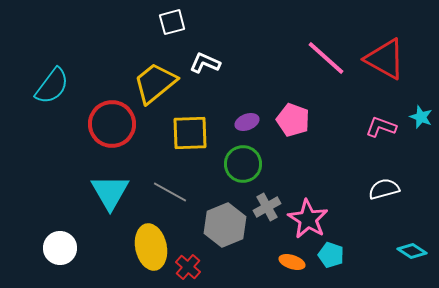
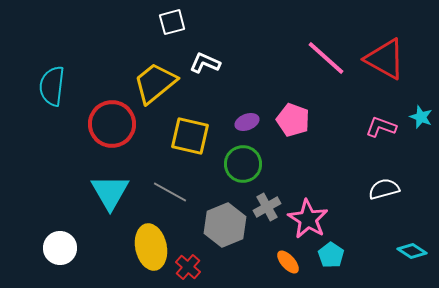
cyan semicircle: rotated 150 degrees clockwise
yellow square: moved 3 px down; rotated 15 degrees clockwise
cyan pentagon: rotated 15 degrees clockwise
orange ellipse: moved 4 px left; rotated 30 degrees clockwise
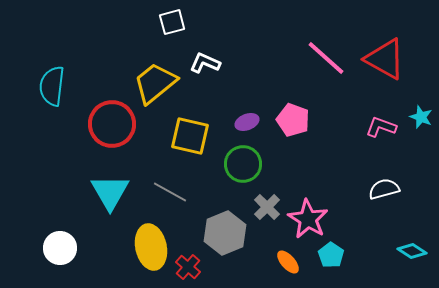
gray cross: rotated 16 degrees counterclockwise
gray hexagon: moved 8 px down
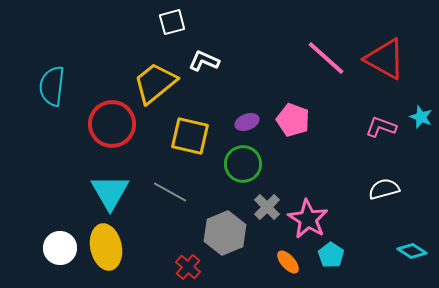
white L-shape: moved 1 px left, 2 px up
yellow ellipse: moved 45 px left
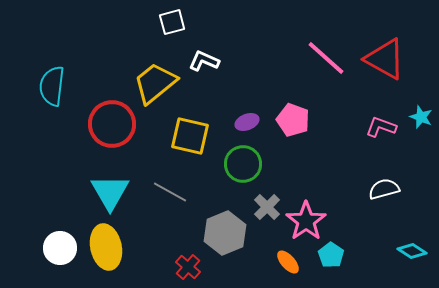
pink star: moved 2 px left, 2 px down; rotated 6 degrees clockwise
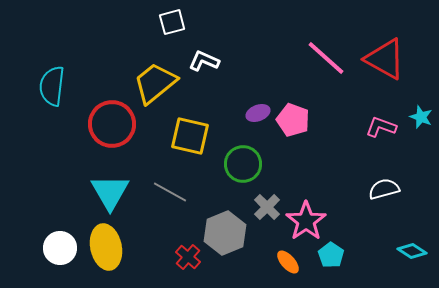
purple ellipse: moved 11 px right, 9 px up
red cross: moved 10 px up
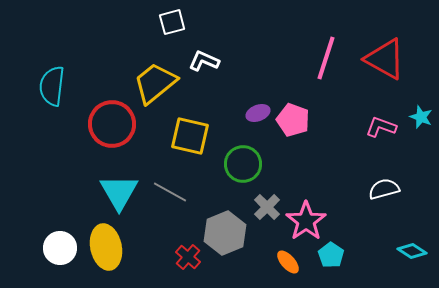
pink line: rotated 66 degrees clockwise
cyan triangle: moved 9 px right
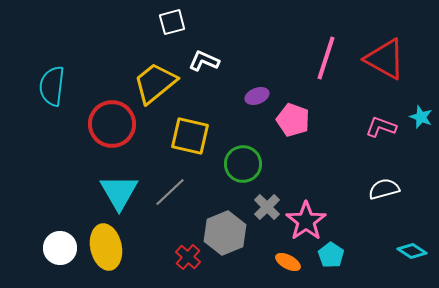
purple ellipse: moved 1 px left, 17 px up
gray line: rotated 72 degrees counterclockwise
orange ellipse: rotated 20 degrees counterclockwise
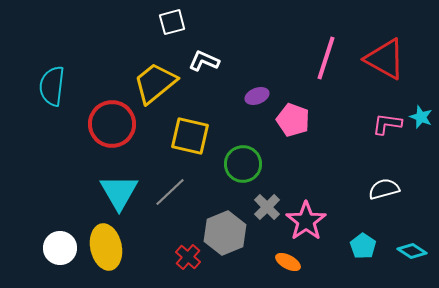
pink L-shape: moved 6 px right, 3 px up; rotated 12 degrees counterclockwise
cyan pentagon: moved 32 px right, 9 px up
